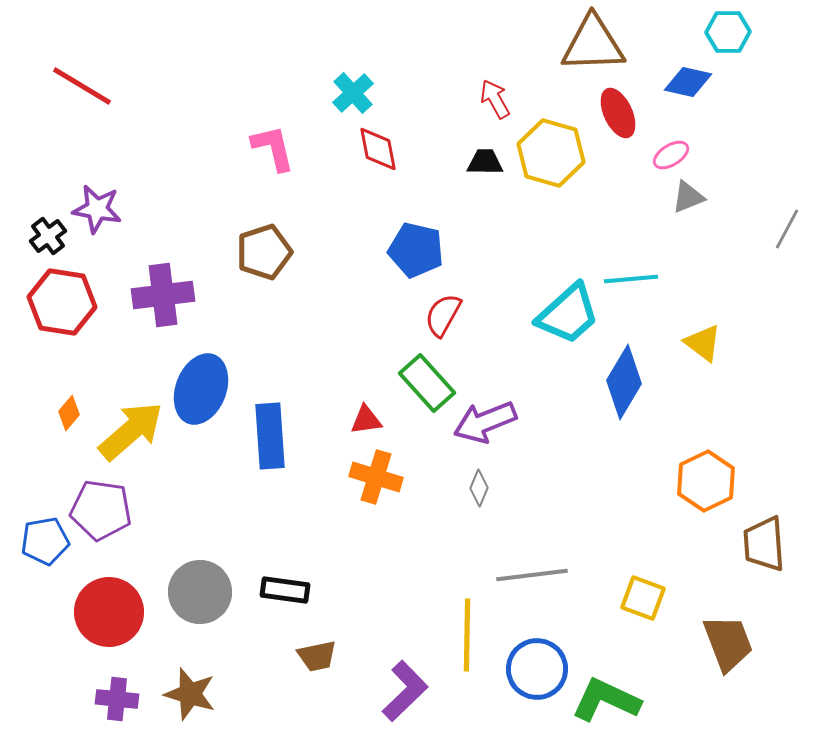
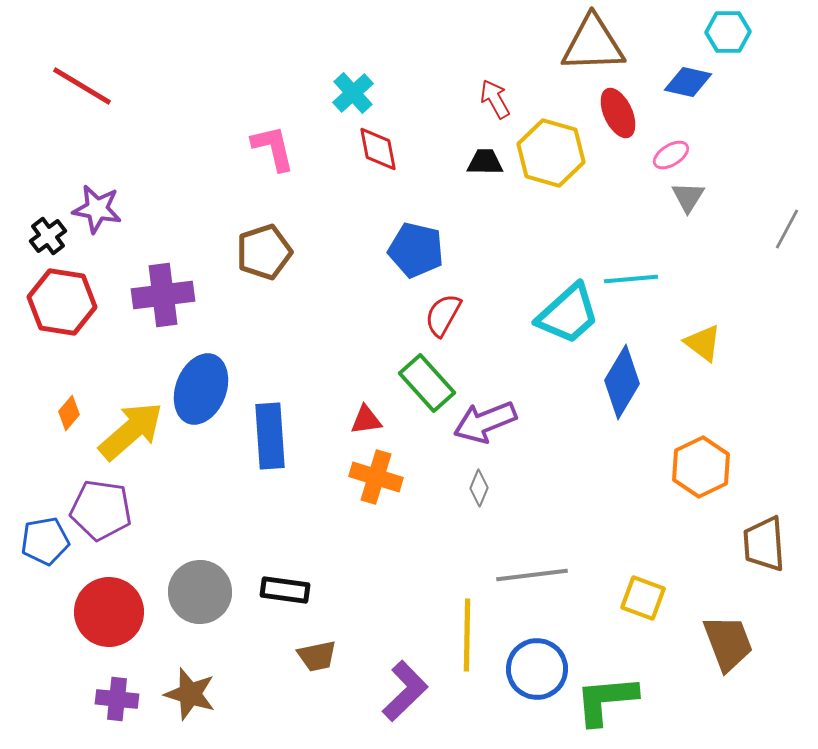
gray triangle at (688, 197): rotated 36 degrees counterclockwise
blue diamond at (624, 382): moved 2 px left
orange hexagon at (706, 481): moved 5 px left, 14 px up
green L-shape at (606, 700): rotated 30 degrees counterclockwise
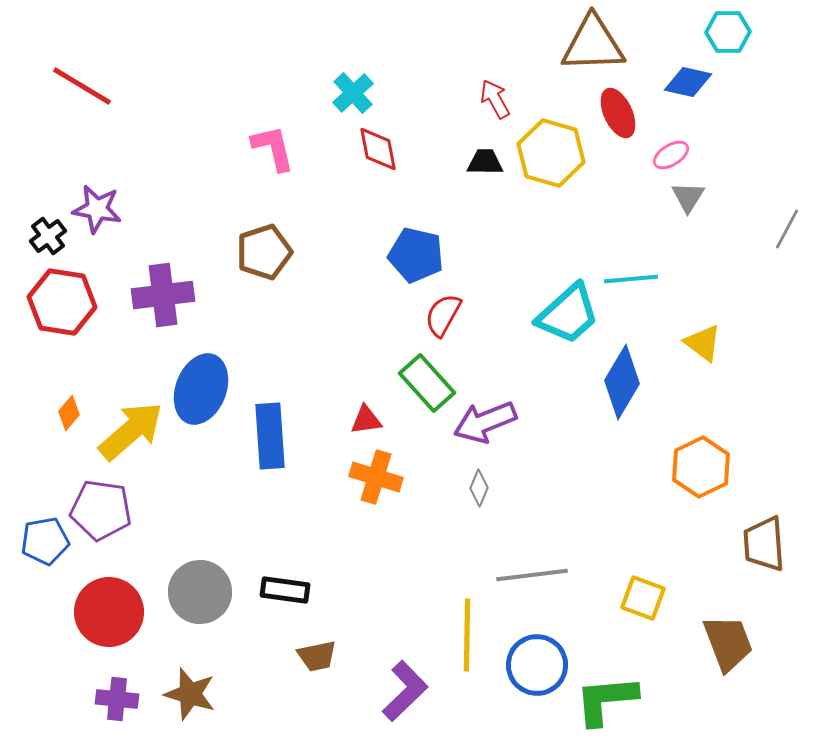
blue pentagon at (416, 250): moved 5 px down
blue circle at (537, 669): moved 4 px up
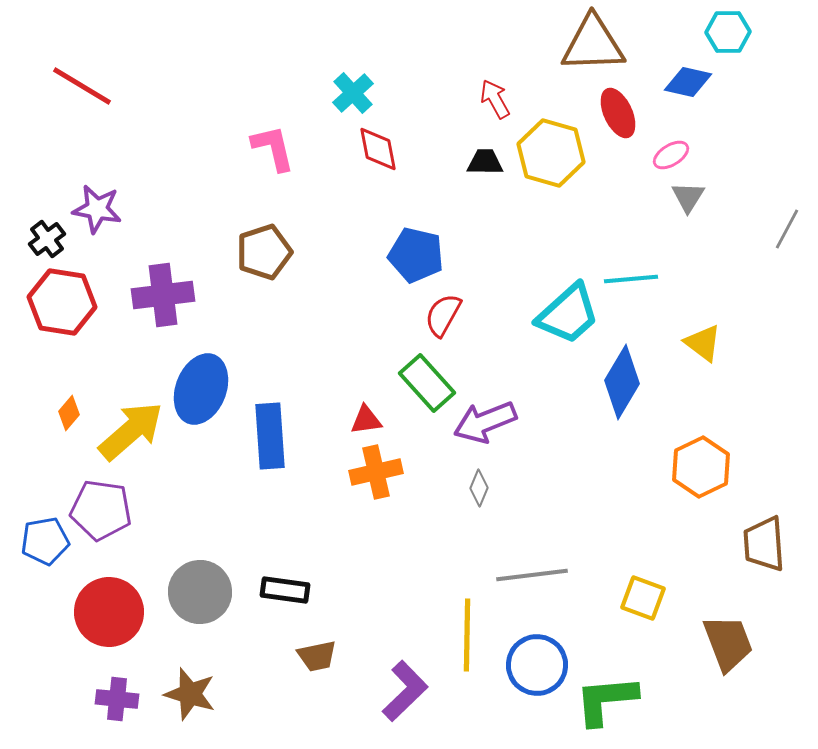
black cross at (48, 236): moved 1 px left, 3 px down
orange cross at (376, 477): moved 5 px up; rotated 30 degrees counterclockwise
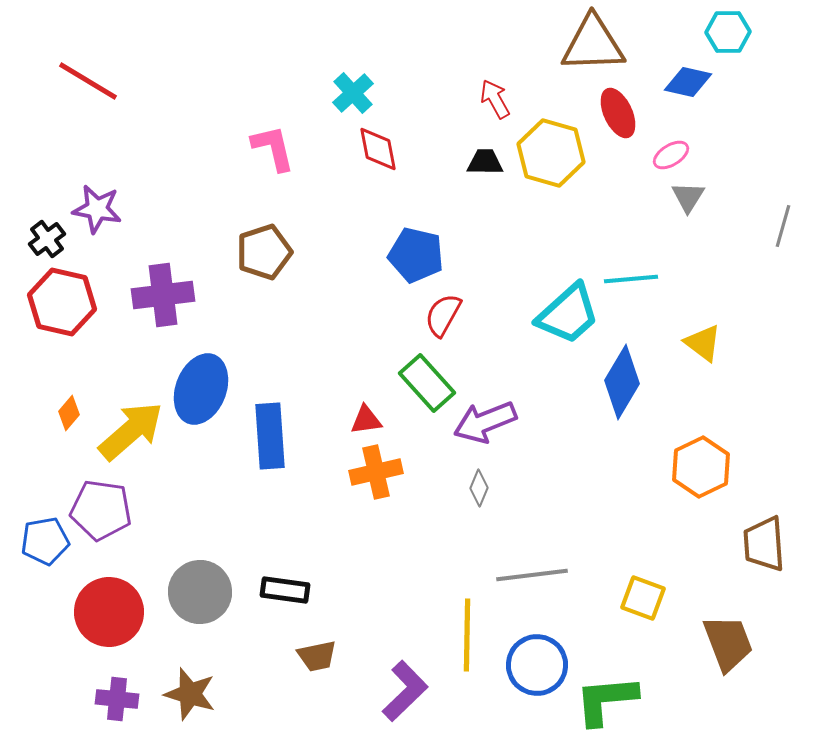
red line at (82, 86): moved 6 px right, 5 px up
gray line at (787, 229): moved 4 px left, 3 px up; rotated 12 degrees counterclockwise
red hexagon at (62, 302): rotated 4 degrees clockwise
